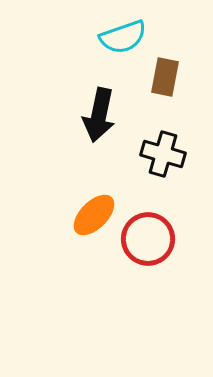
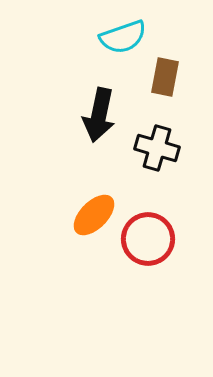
black cross: moved 6 px left, 6 px up
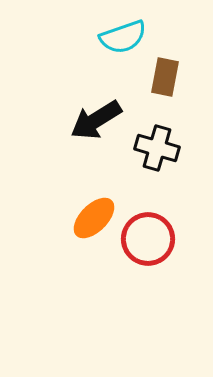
black arrow: moved 3 px left, 5 px down; rotated 46 degrees clockwise
orange ellipse: moved 3 px down
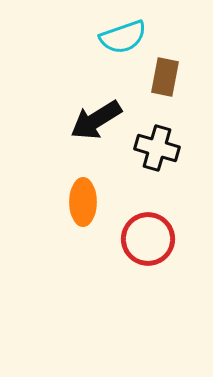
orange ellipse: moved 11 px left, 16 px up; rotated 45 degrees counterclockwise
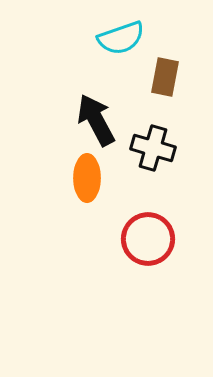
cyan semicircle: moved 2 px left, 1 px down
black arrow: rotated 94 degrees clockwise
black cross: moved 4 px left
orange ellipse: moved 4 px right, 24 px up
